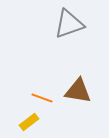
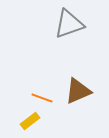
brown triangle: rotated 32 degrees counterclockwise
yellow rectangle: moved 1 px right, 1 px up
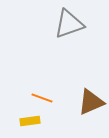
brown triangle: moved 13 px right, 11 px down
yellow rectangle: rotated 30 degrees clockwise
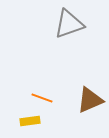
brown triangle: moved 1 px left, 2 px up
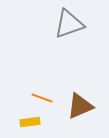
brown triangle: moved 10 px left, 6 px down
yellow rectangle: moved 1 px down
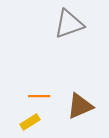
orange line: moved 3 px left, 2 px up; rotated 20 degrees counterclockwise
yellow rectangle: rotated 24 degrees counterclockwise
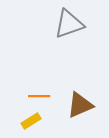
brown triangle: moved 1 px up
yellow rectangle: moved 1 px right, 1 px up
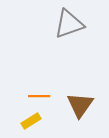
brown triangle: rotated 32 degrees counterclockwise
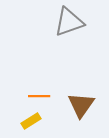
gray triangle: moved 2 px up
brown triangle: moved 1 px right
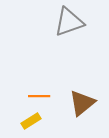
brown triangle: moved 1 px right, 2 px up; rotated 16 degrees clockwise
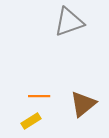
brown triangle: moved 1 px right, 1 px down
